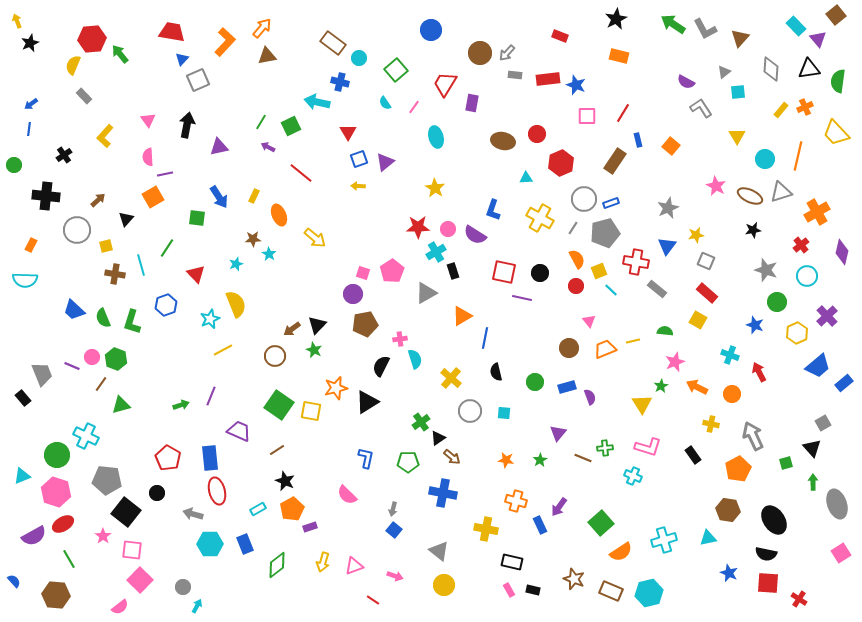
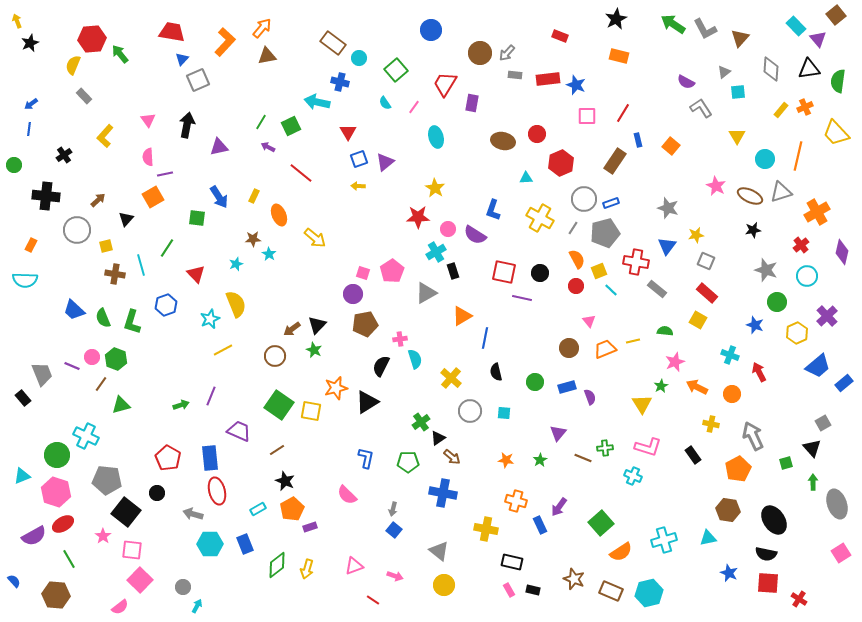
gray star at (668, 208): rotated 30 degrees counterclockwise
red star at (418, 227): moved 10 px up
yellow arrow at (323, 562): moved 16 px left, 7 px down
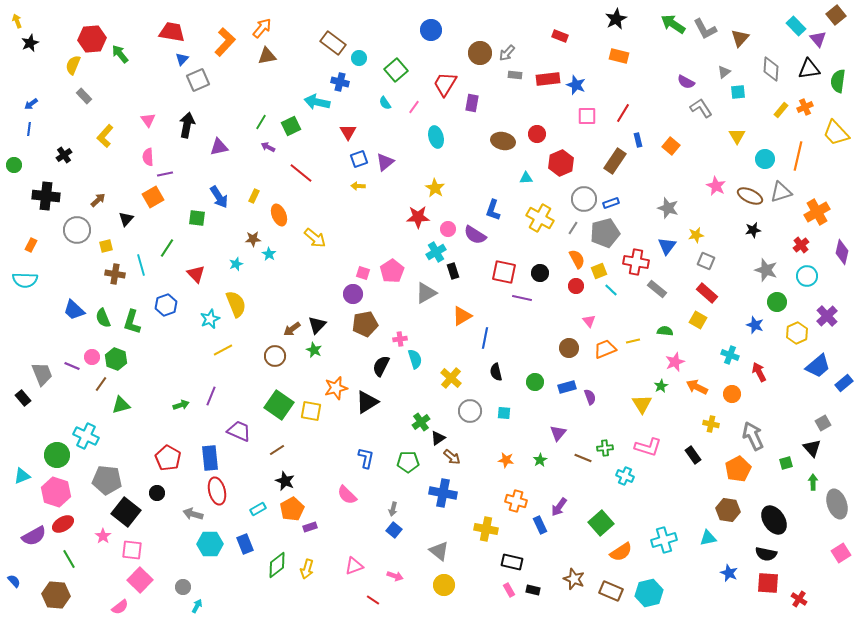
cyan cross at (633, 476): moved 8 px left
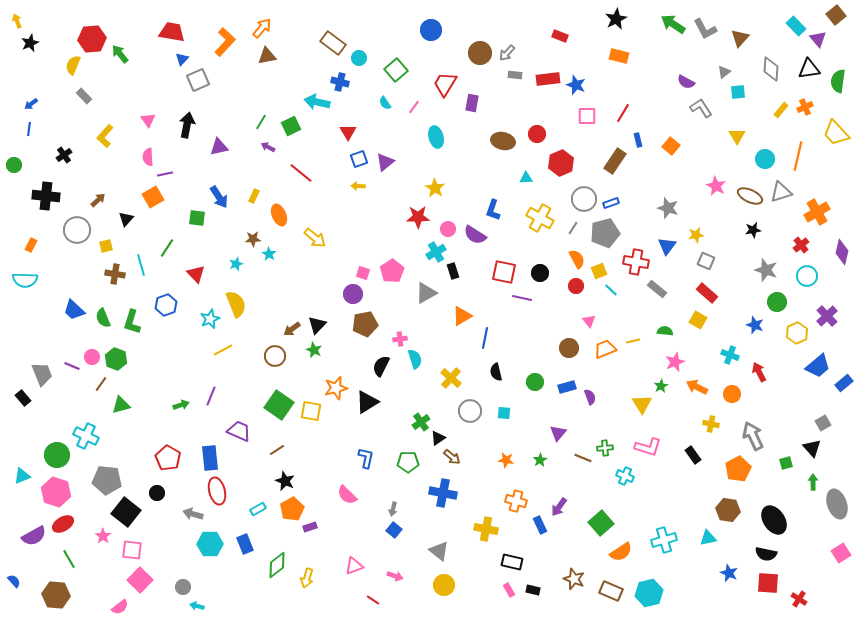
yellow arrow at (307, 569): moved 9 px down
cyan arrow at (197, 606): rotated 104 degrees counterclockwise
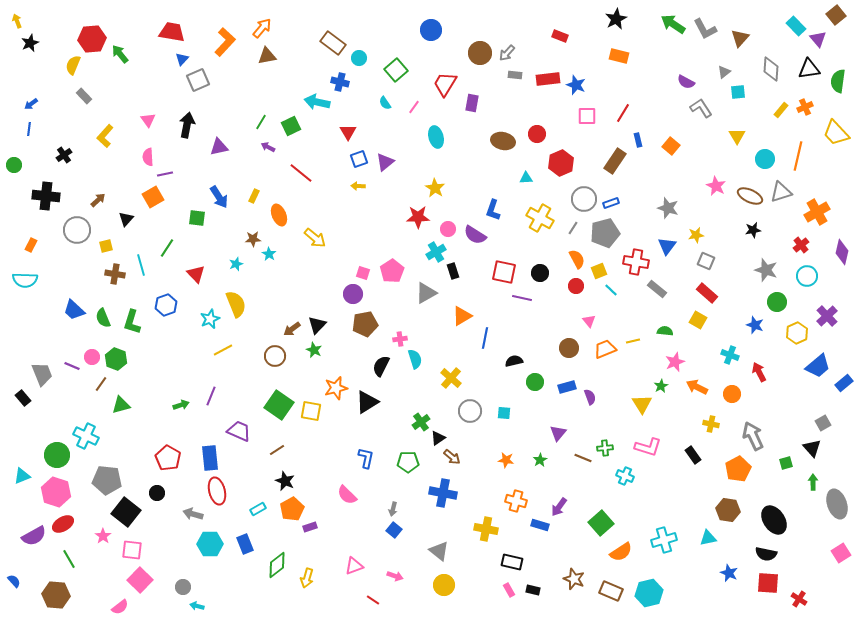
black semicircle at (496, 372): moved 18 px right, 11 px up; rotated 90 degrees clockwise
blue rectangle at (540, 525): rotated 48 degrees counterclockwise
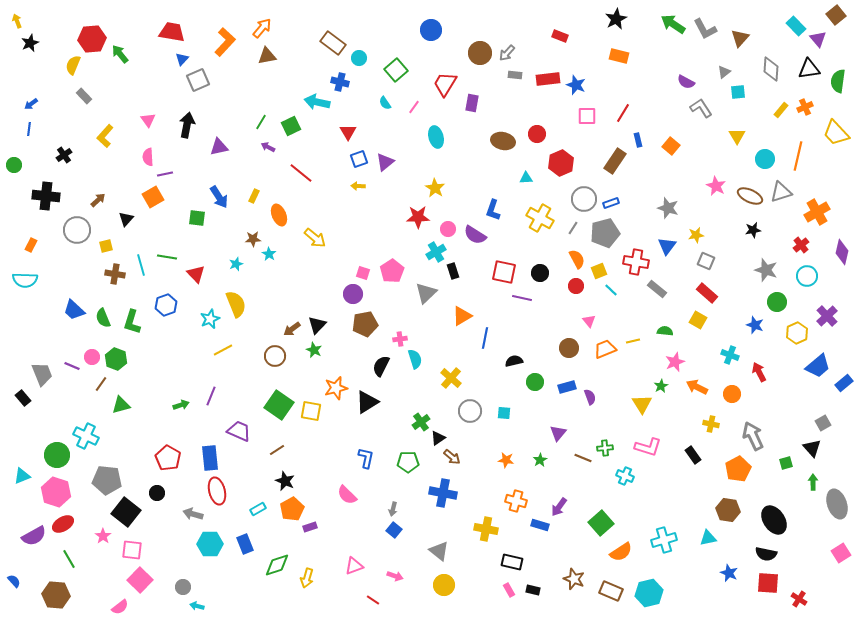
green line at (167, 248): moved 9 px down; rotated 66 degrees clockwise
gray triangle at (426, 293): rotated 15 degrees counterclockwise
green diamond at (277, 565): rotated 20 degrees clockwise
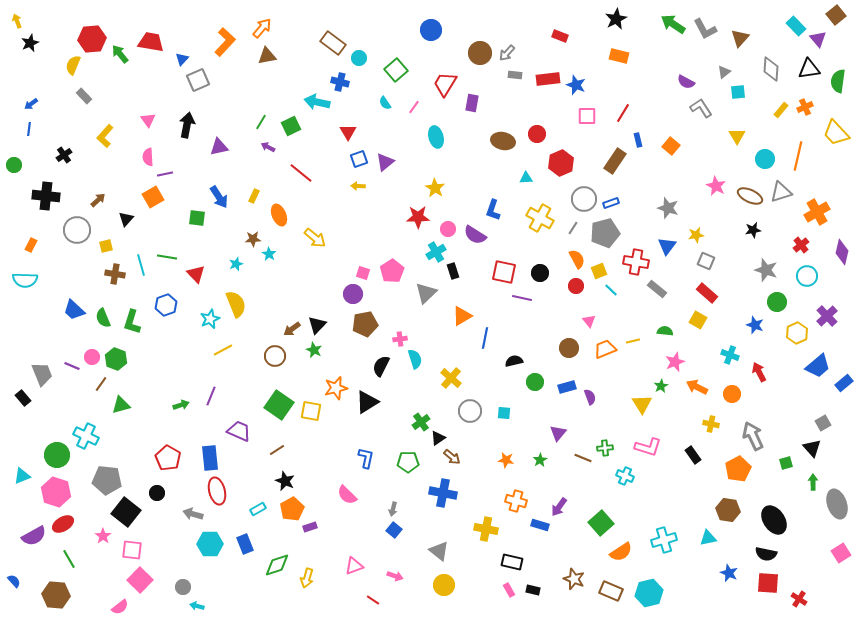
red trapezoid at (172, 32): moved 21 px left, 10 px down
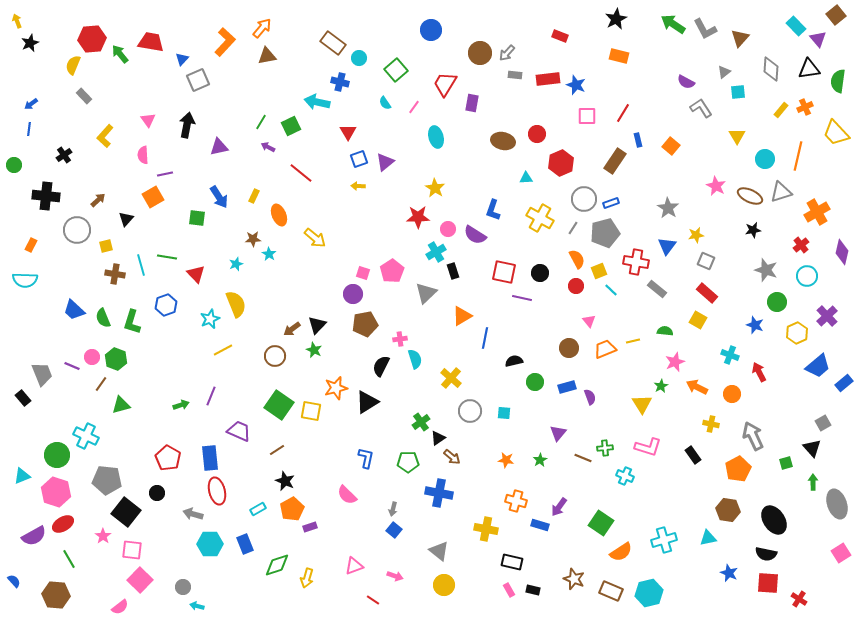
pink semicircle at (148, 157): moved 5 px left, 2 px up
gray star at (668, 208): rotated 15 degrees clockwise
blue cross at (443, 493): moved 4 px left
green square at (601, 523): rotated 15 degrees counterclockwise
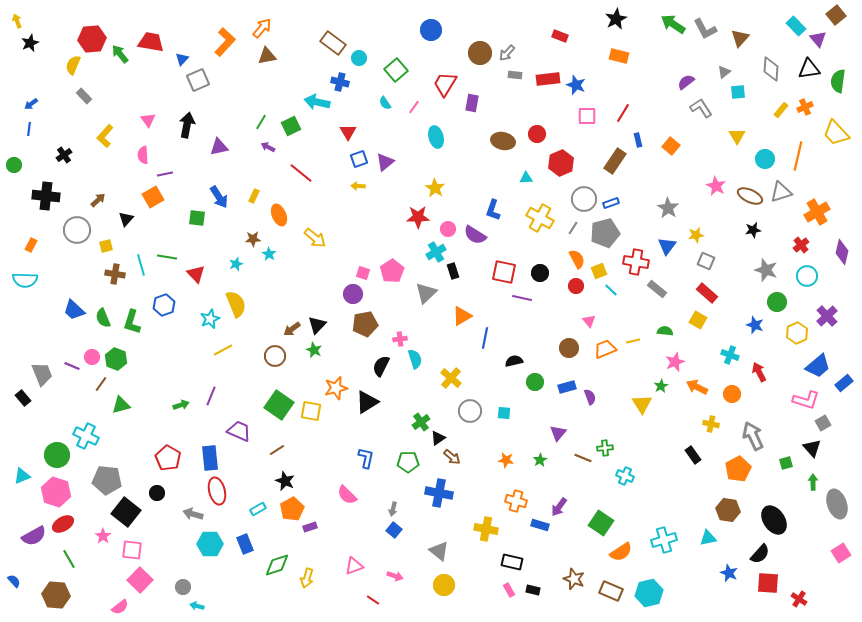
purple semicircle at (686, 82): rotated 114 degrees clockwise
blue hexagon at (166, 305): moved 2 px left
pink L-shape at (648, 447): moved 158 px right, 47 px up
black semicircle at (766, 554): moved 6 px left; rotated 60 degrees counterclockwise
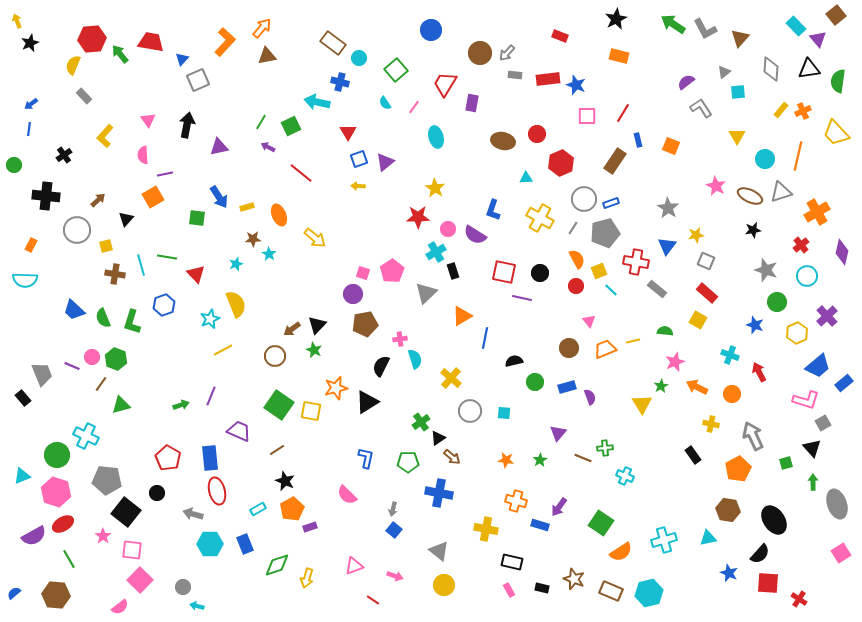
orange cross at (805, 107): moved 2 px left, 4 px down
orange square at (671, 146): rotated 18 degrees counterclockwise
yellow rectangle at (254, 196): moved 7 px left, 11 px down; rotated 48 degrees clockwise
blue semicircle at (14, 581): moved 12 px down; rotated 88 degrees counterclockwise
black rectangle at (533, 590): moved 9 px right, 2 px up
